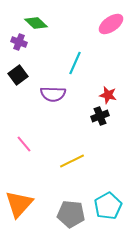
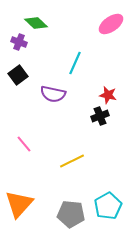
purple semicircle: rotated 10 degrees clockwise
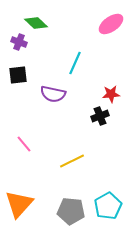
black square: rotated 30 degrees clockwise
red star: moved 3 px right, 1 px up; rotated 18 degrees counterclockwise
gray pentagon: moved 3 px up
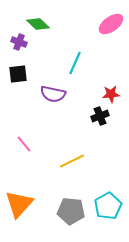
green diamond: moved 2 px right, 1 px down
black square: moved 1 px up
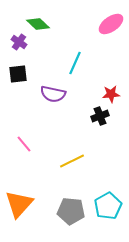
purple cross: rotated 14 degrees clockwise
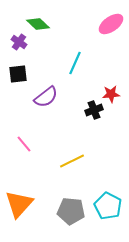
purple semicircle: moved 7 px left, 3 px down; rotated 50 degrees counterclockwise
black cross: moved 6 px left, 6 px up
cyan pentagon: rotated 16 degrees counterclockwise
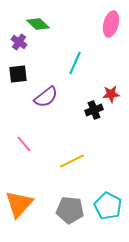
pink ellipse: rotated 40 degrees counterclockwise
gray pentagon: moved 1 px left, 1 px up
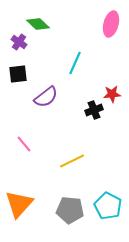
red star: moved 1 px right
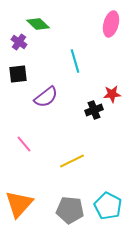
cyan line: moved 2 px up; rotated 40 degrees counterclockwise
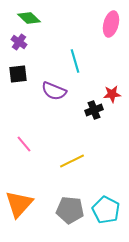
green diamond: moved 9 px left, 6 px up
purple semicircle: moved 8 px right, 6 px up; rotated 60 degrees clockwise
cyan pentagon: moved 2 px left, 4 px down
